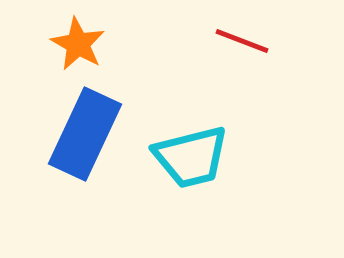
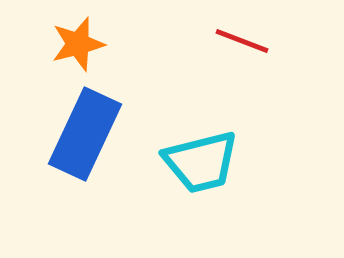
orange star: rotated 28 degrees clockwise
cyan trapezoid: moved 10 px right, 5 px down
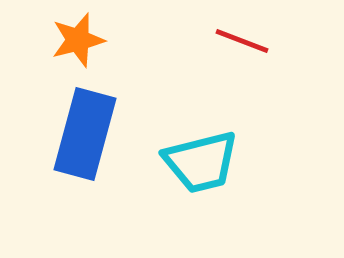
orange star: moved 4 px up
blue rectangle: rotated 10 degrees counterclockwise
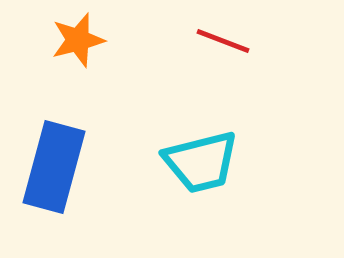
red line: moved 19 px left
blue rectangle: moved 31 px left, 33 px down
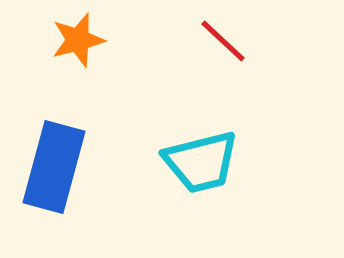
red line: rotated 22 degrees clockwise
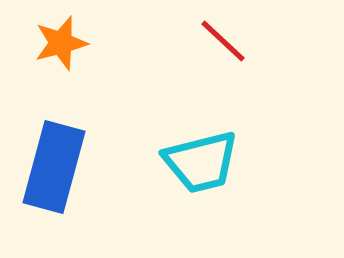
orange star: moved 17 px left, 3 px down
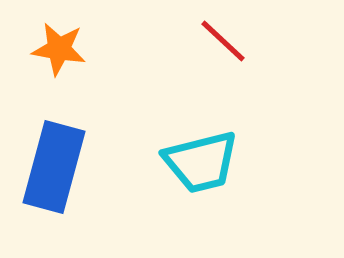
orange star: moved 2 px left, 6 px down; rotated 24 degrees clockwise
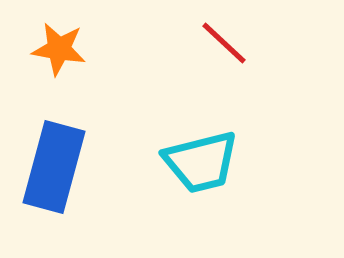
red line: moved 1 px right, 2 px down
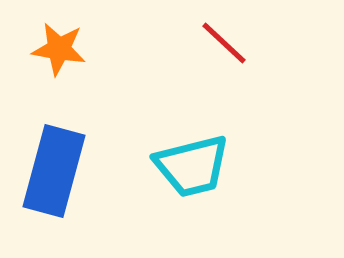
cyan trapezoid: moved 9 px left, 4 px down
blue rectangle: moved 4 px down
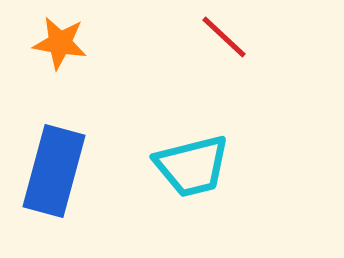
red line: moved 6 px up
orange star: moved 1 px right, 6 px up
